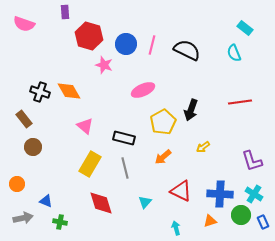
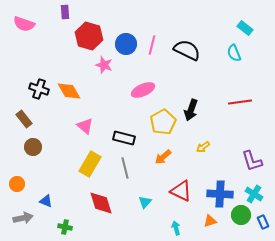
black cross: moved 1 px left, 3 px up
green cross: moved 5 px right, 5 px down
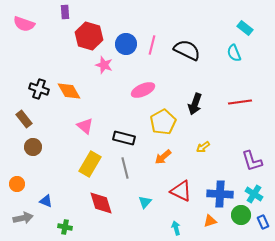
black arrow: moved 4 px right, 6 px up
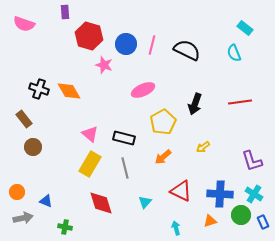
pink triangle: moved 5 px right, 8 px down
orange circle: moved 8 px down
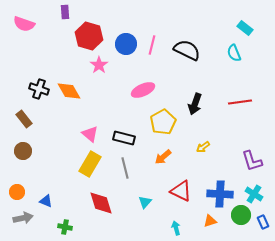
pink star: moved 5 px left; rotated 18 degrees clockwise
brown circle: moved 10 px left, 4 px down
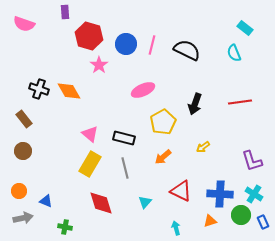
orange circle: moved 2 px right, 1 px up
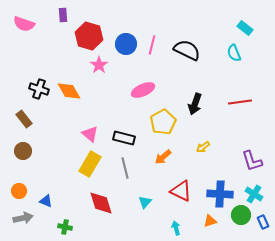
purple rectangle: moved 2 px left, 3 px down
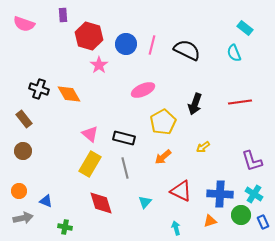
orange diamond: moved 3 px down
